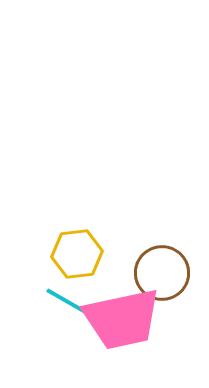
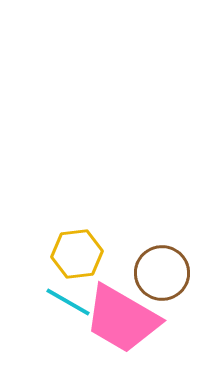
pink trapezoid: rotated 42 degrees clockwise
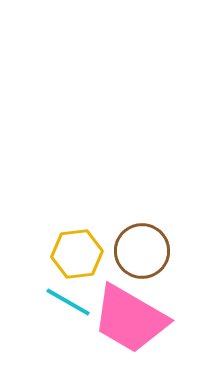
brown circle: moved 20 px left, 22 px up
pink trapezoid: moved 8 px right
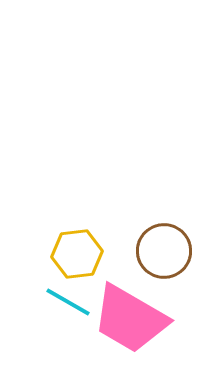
brown circle: moved 22 px right
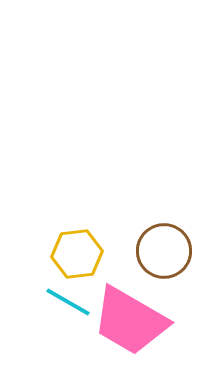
pink trapezoid: moved 2 px down
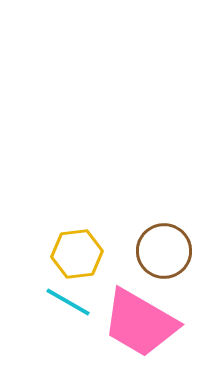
pink trapezoid: moved 10 px right, 2 px down
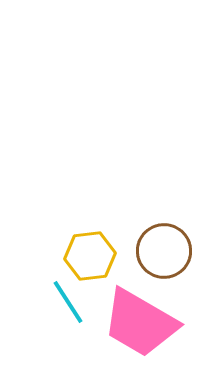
yellow hexagon: moved 13 px right, 2 px down
cyan line: rotated 27 degrees clockwise
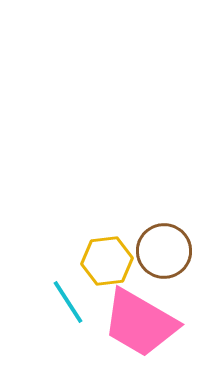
yellow hexagon: moved 17 px right, 5 px down
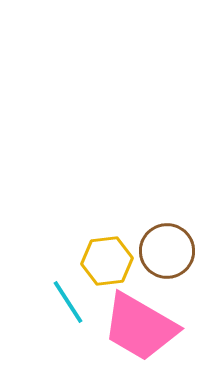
brown circle: moved 3 px right
pink trapezoid: moved 4 px down
